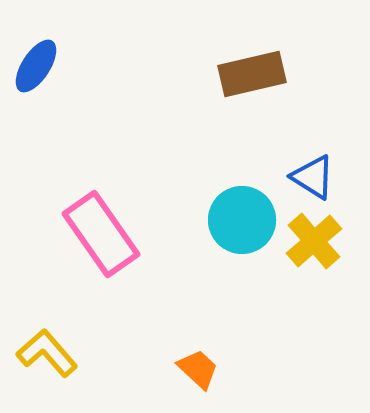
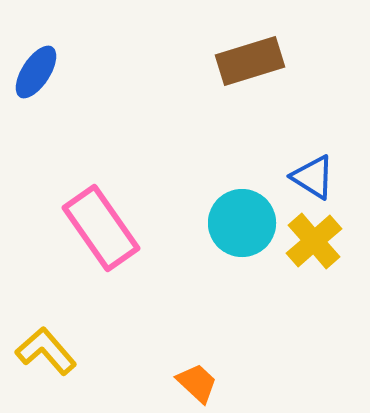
blue ellipse: moved 6 px down
brown rectangle: moved 2 px left, 13 px up; rotated 4 degrees counterclockwise
cyan circle: moved 3 px down
pink rectangle: moved 6 px up
yellow L-shape: moved 1 px left, 2 px up
orange trapezoid: moved 1 px left, 14 px down
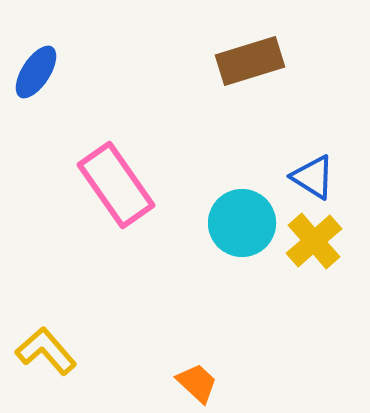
pink rectangle: moved 15 px right, 43 px up
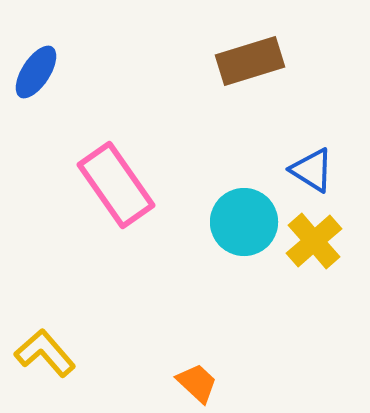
blue triangle: moved 1 px left, 7 px up
cyan circle: moved 2 px right, 1 px up
yellow L-shape: moved 1 px left, 2 px down
